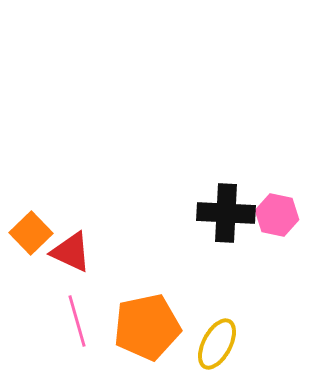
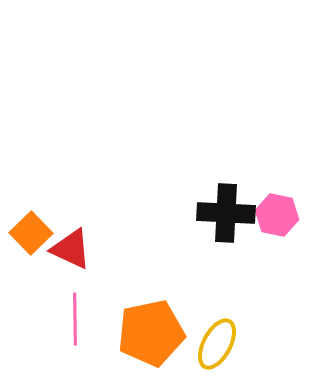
red triangle: moved 3 px up
pink line: moved 2 px left, 2 px up; rotated 15 degrees clockwise
orange pentagon: moved 4 px right, 6 px down
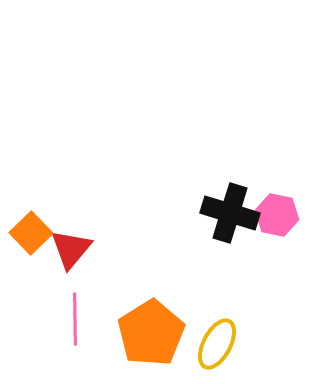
black cross: moved 4 px right; rotated 14 degrees clockwise
red triangle: rotated 45 degrees clockwise
orange pentagon: rotated 20 degrees counterclockwise
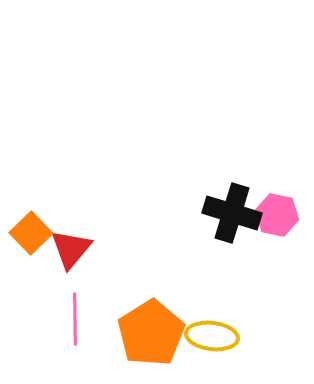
black cross: moved 2 px right
yellow ellipse: moved 5 px left, 8 px up; rotated 69 degrees clockwise
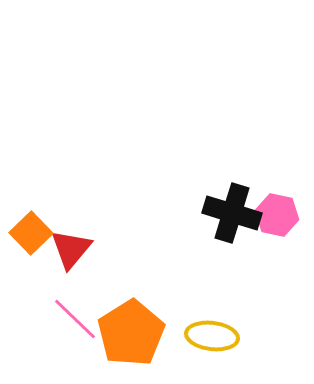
pink line: rotated 45 degrees counterclockwise
orange pentagon: moved 20 px left
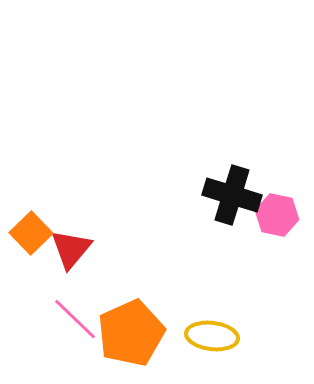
black cross: moved 18 px up
orange pentagon: rotated 8 degrees clockwise
